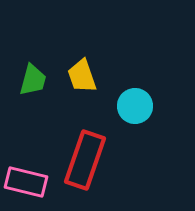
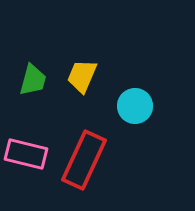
yellow trapezoid: rotated 42 degrees clockwise
red rectangle: moved 1 px left; rotated 6 degrees clockwise
pink rectangle: moved 28 px up
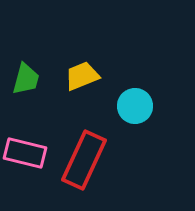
yellow trapezoid: rotated 45 degrees clockwise
green trapezoid: moved 7 px left, 1 px up
pink rectangle: moved 1 px left, 1 px up
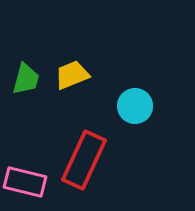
yellow trapezoid: moved 10 px left, 1 px up
pink rectangle: moved 29 px down
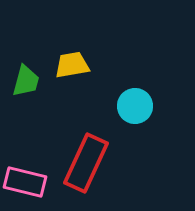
yellow trapezoid: moved 10 px up; rotated 12 degrees clockwise
green trapezoid: moved 2 px down
red rectangle: moved 2 px right, 3 px down
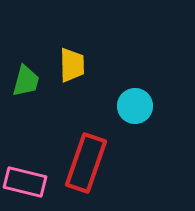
yellow trapezoid: rotated 99 degrees clockwise
red rectangle: rotated 6 degrees counterclockwise
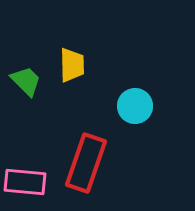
green trapezoid: rotated 60 degrees counterclockwise
pink rectangle: rotated 9 degrees counterclockwise
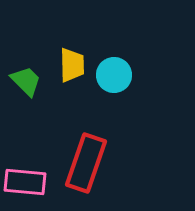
cyan circle: moved 21 px left, 31 px up
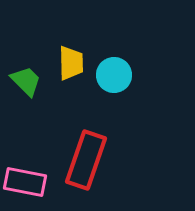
yellow trapezoid: moved 1 px left, 2 px up
red rectangle: moved 3 px up
pink rectangle: rotated 6 degrees clockwise
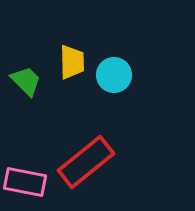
yellow trapezoid: moved 1 px right, 1 px up
red rectangle: moved 2 px down; rotated 32 degrees clockwise
